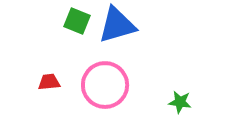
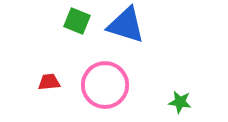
blue triangle: moved 9 px right; rotated 33 degrees clockwise
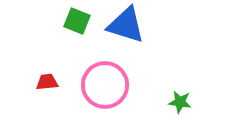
red trapezoid: moved 2 px left
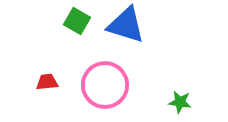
green square: rotated 8 degrees clockwise
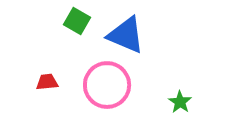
blue triangle: moved 10 px down; rotated 6 degrees clockwise
pink circle: moved 2 px right
green star: rotated 25 degrees clockwise
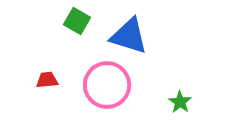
blue triangle: moved 3 px right, 1 px down; rotated 6 degrees counterclockwise
red trapezoid: moved 2 px up
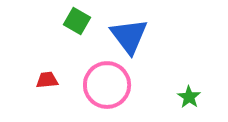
blue triangle: rotated 36 degrees clockwise
green star: moved 9 px right, 5 px up
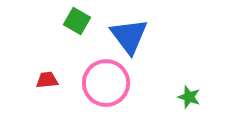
pink circle: moved 1 px left, 2 px up
green star: rotated 15 degrees counterclockwise
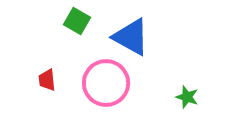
blue triangle: moved 2 px right, 1 px down; rotated 24 degrees counterclockwise
red trapezoid: rotated 90 degrees counterclockwise
green star: moved 2 px left
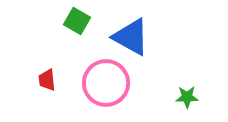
green star: rotated 20 degrees counterclockwise
